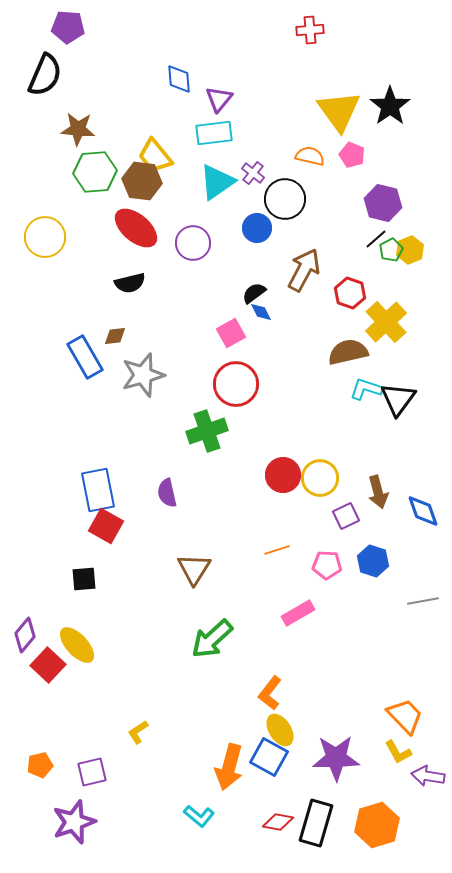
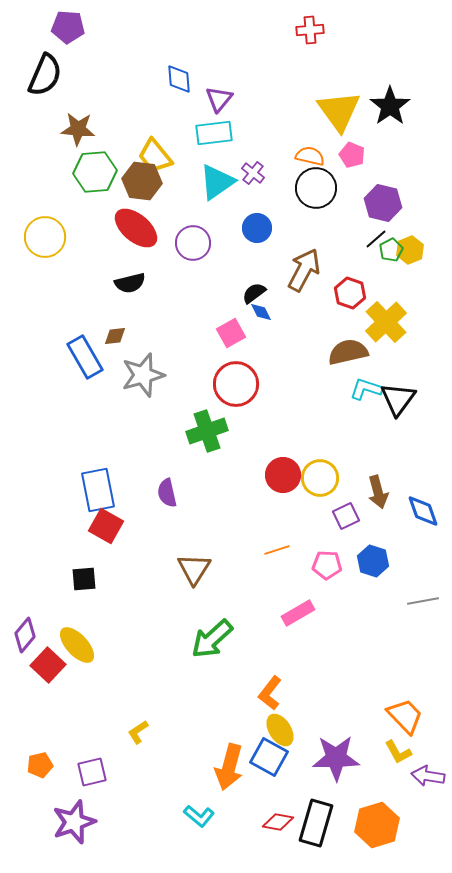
black circle at (285, 199): moved 31 px right, 11 px up
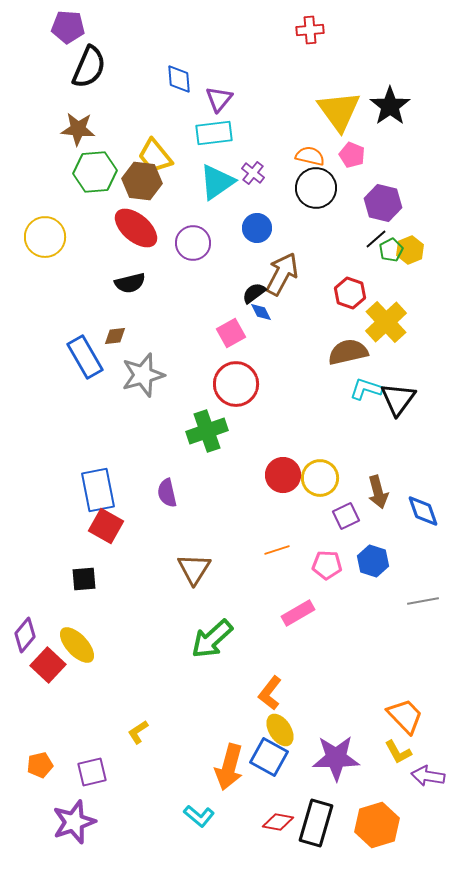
black semicircle at (45, 75): moved 44 px right, 8 px up
brown arrow at (304, 270): moved 22 px left, 4 px down
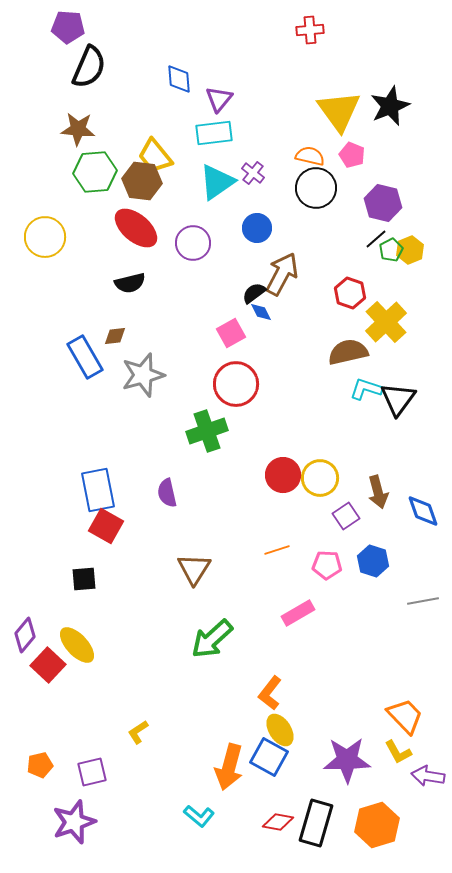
black star at (390, 106): rotated 12 degrees clockwise
purple square at (346, 516): rotated 8 degrees counterclockwise
purple star at (336, 758): moved 11 px right, 2 px down
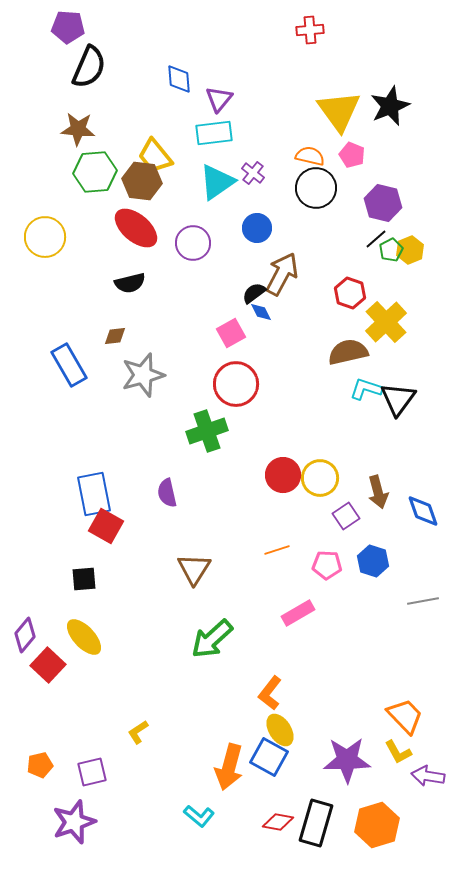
blue rectangle at (85, 357): moved 16 px left, 8 px down
blue rectangle at (98, 490): moved 4 px left, 4 px down
yellow ellipse at (77, 645): moved 7 px right, 8 px up
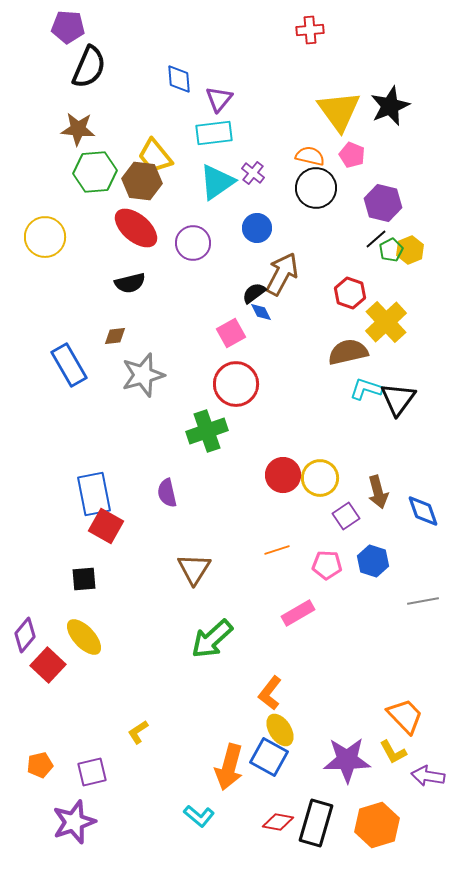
yellow L-shape at (398, 752): moved 5 px left
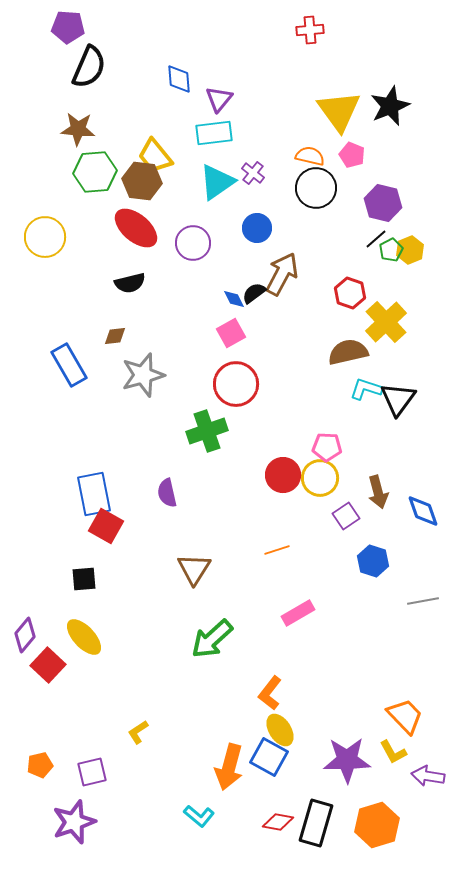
blue diamond at (261, 312): moved 27 px left, 13 px up
pink pentagon at (327, 565): moved 118 px up
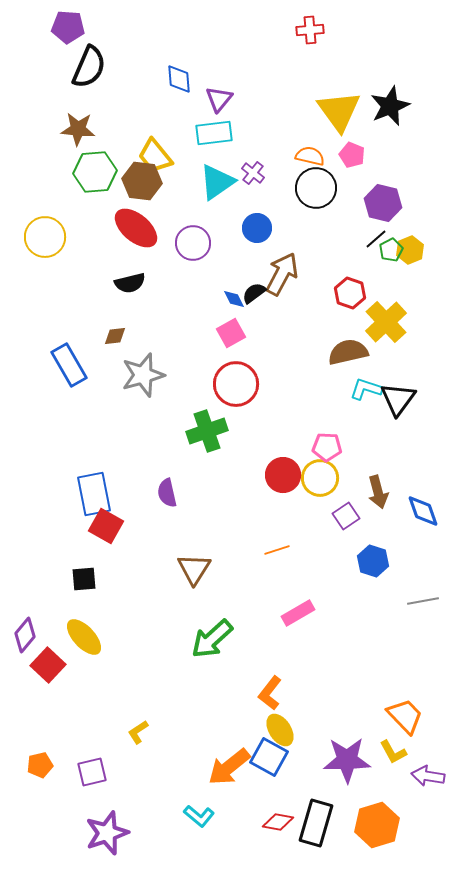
orange arrow at (229, 767): rotated 36 degrees clockwise
purple star at (74, 822): moved 33 px right, 11 px down
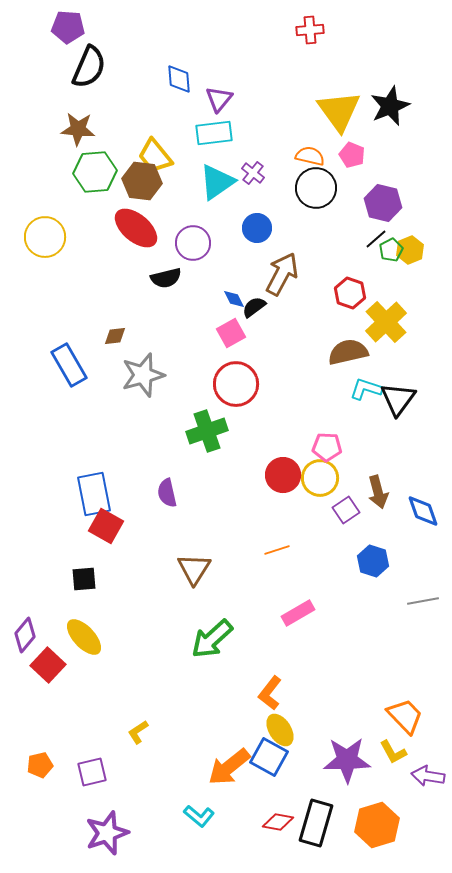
black semicircle at (130, 283): moved 36 px right, 5 px up
black semicircle at (254, 293): moved 14 px down
purple square at (346, 516): moved 6 px up
